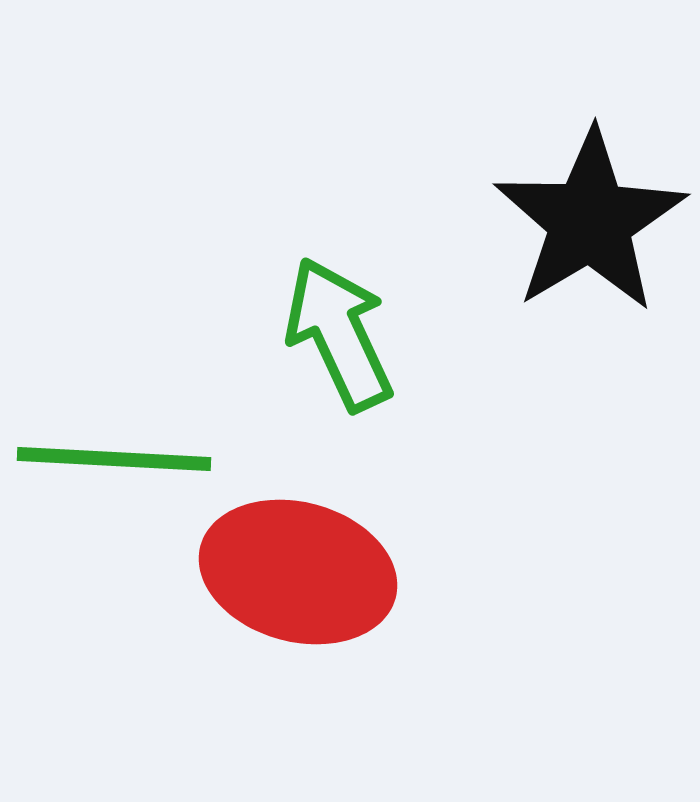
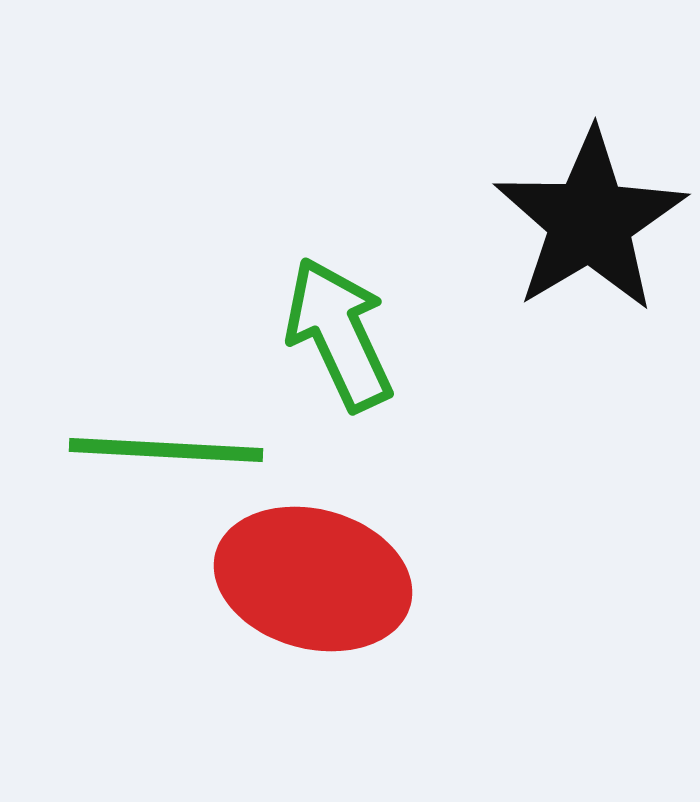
green line: moved 52 px right, 9 px up
red ellipse: moved 15 px right, 7 px down
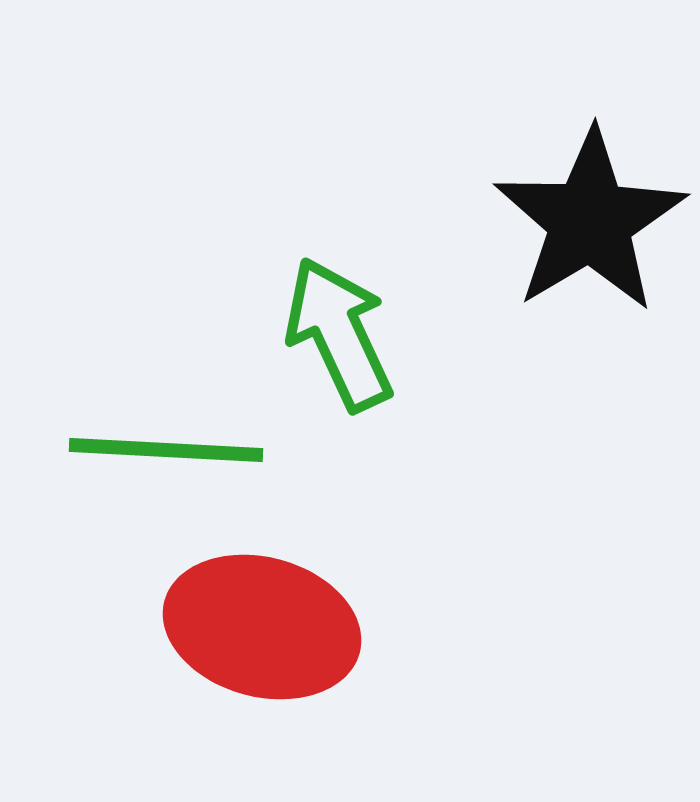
red ellipse: moved 51 px left, 48 px down
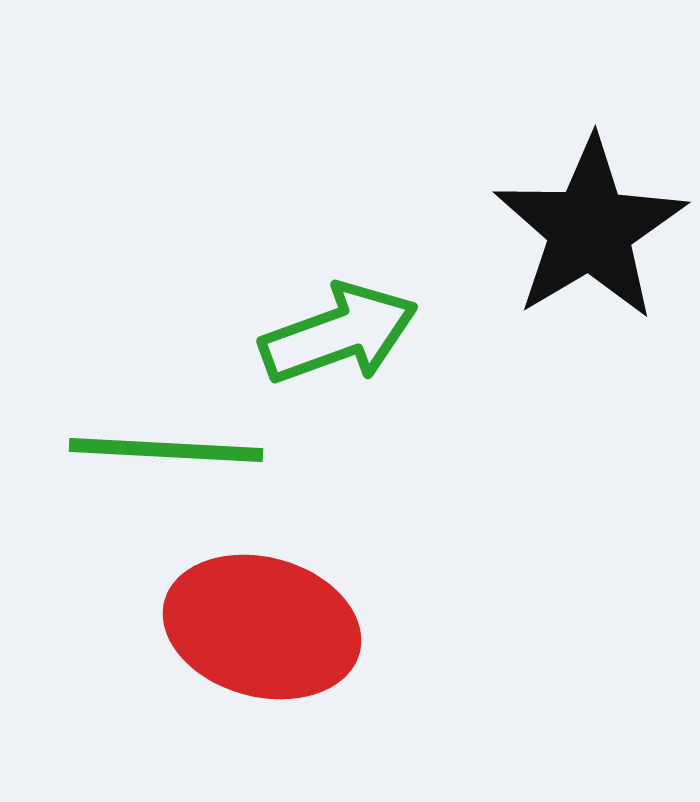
black star: moved 8 px down
green arrow: rotated 95 degrees clockwise
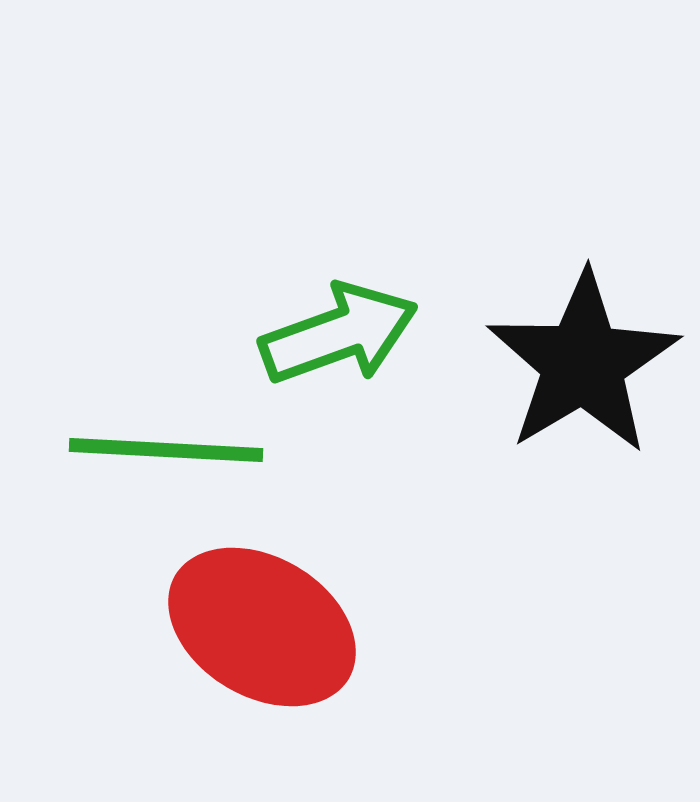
black star: moved 7 px left, 134 px down
red ellipse: rotated 16 degrees clockwise
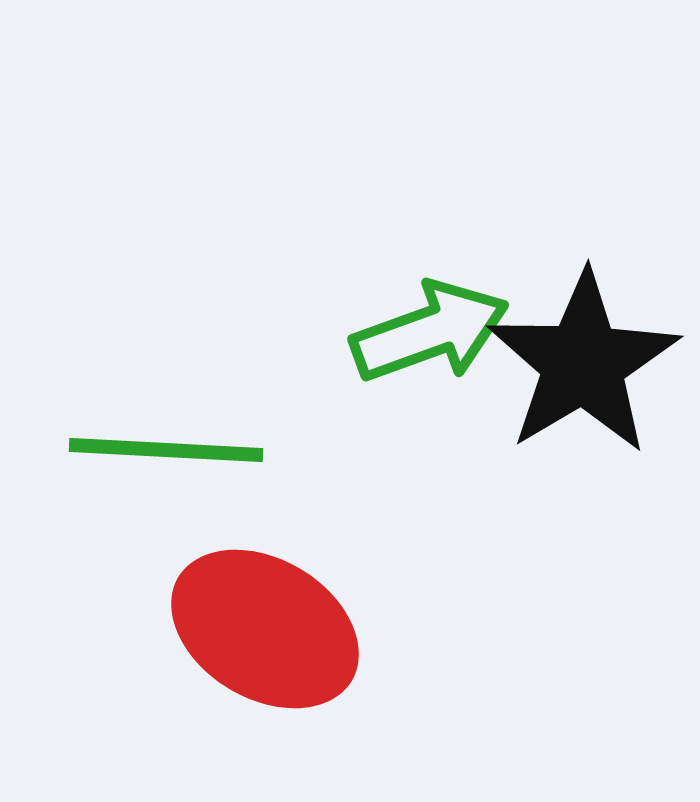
green arrow: moved 91 px right, 2 px up
red ellipse: moved 3 px right, 2 px down
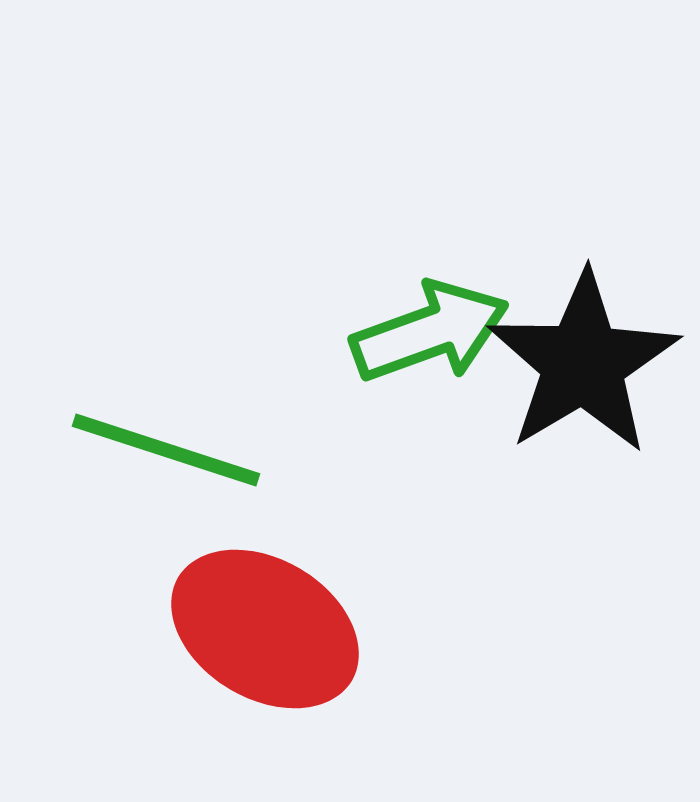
green line: rotated 15 degrees clockwise
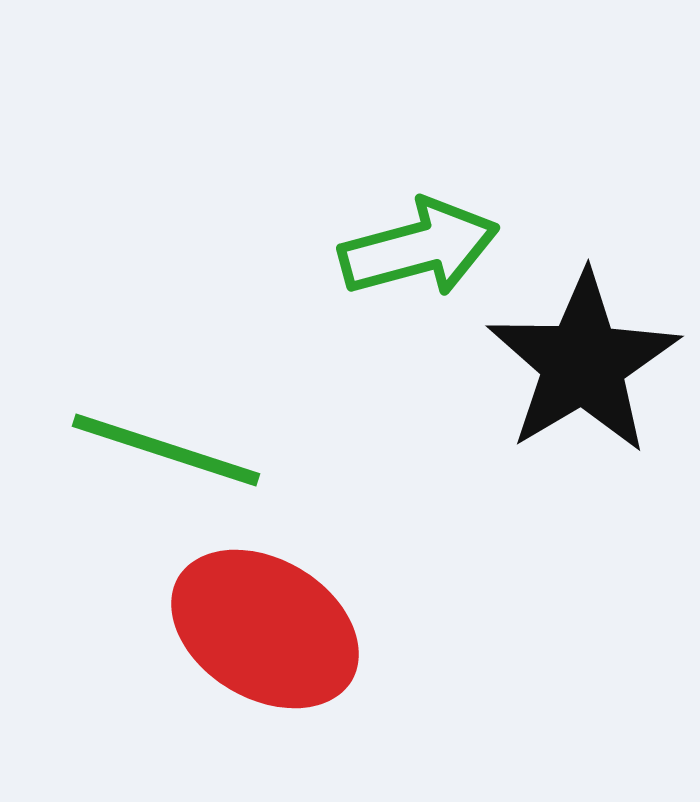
green arrow: moved 11 px left, 84 px up; rotated 5 degrees clockwise
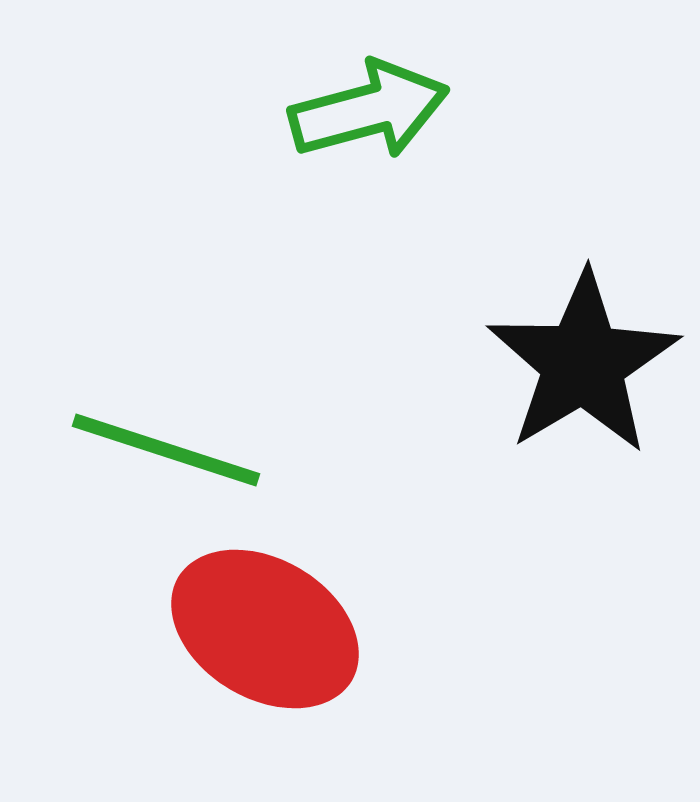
green arrow: moved 50 px left, 138 px up
